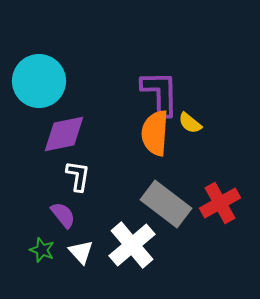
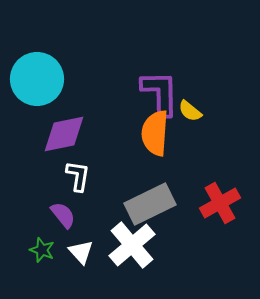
cyan circle: moved 2 px left, 2 px up
yellow semicircle: moved 12 px up
gray rectangle: moved 16 px left; rotated 63 degrees counterclockwise
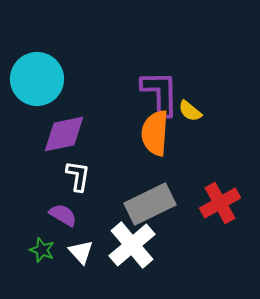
purple semicircle: rotated 20 degrees counterclockwise
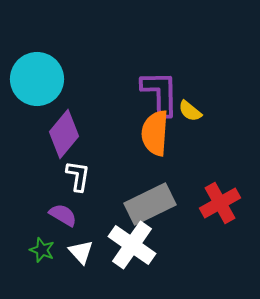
purple diamond: rotated 39 degrees counterclockwise
white cross: rotated 15 degrees counterclockwise
